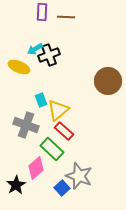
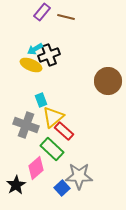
purple rectangle: rotated 36 degrees clockwise
brown line: rotated 12 degrees clockwise
yellow ellipse: moved 12 px right, 2 px up
yellow triangle: moved 5 px left, 7 px down
gray star: rotated 20 degrees counterclockwise
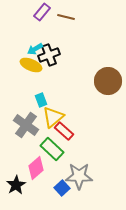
gray cross: rotated 15 degrees clockwise
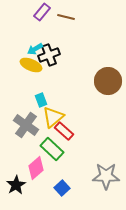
gray star: moved 27 px right
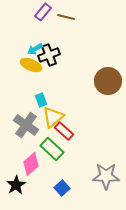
purple rectangle: moved 1 px right
pink diamond: moved 5 px left, 4 px up
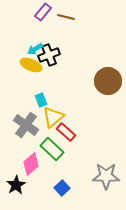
red rectangle: moved 2 px right, 1 px down
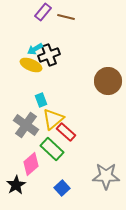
yellow triangle: moved 2 px down
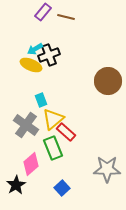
green rectangle: moved 1 px right, 1 px up; rotated 25 degrees clockwise
gray star: moved 1 px right, 7 px up
